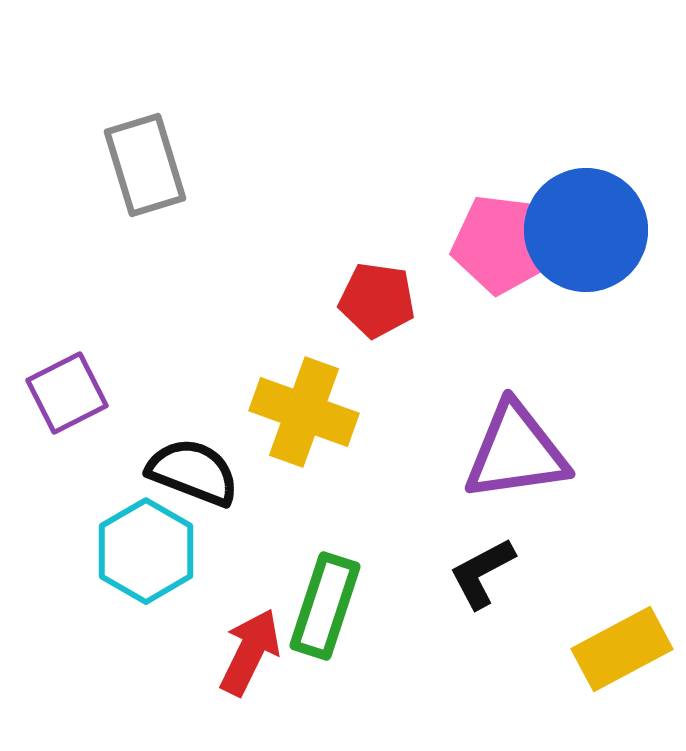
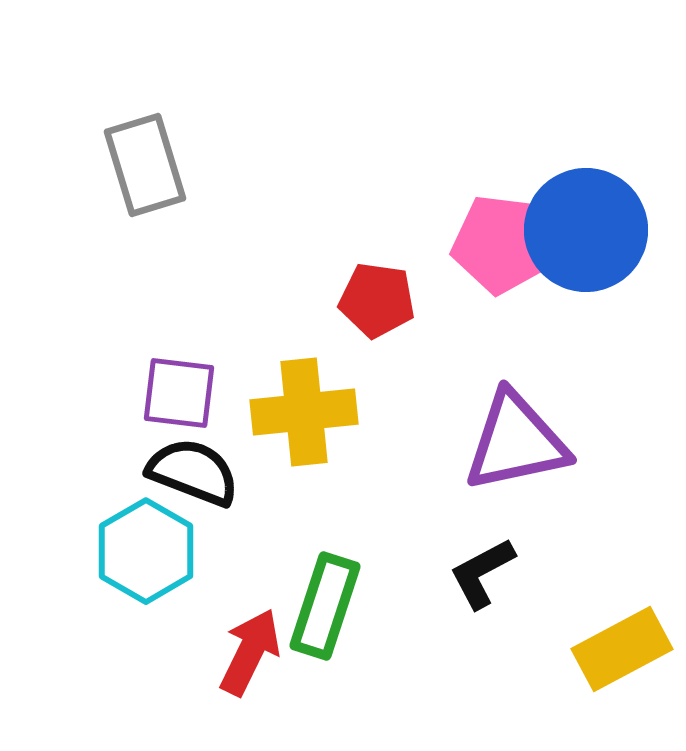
purple square: moved 112 px right; rotated 34 degrees clockwise
yellow cross: rotated 26 degrees counterclockwise
purple triangle: moved 10 px up; rotated 4 degrees counterclockwise
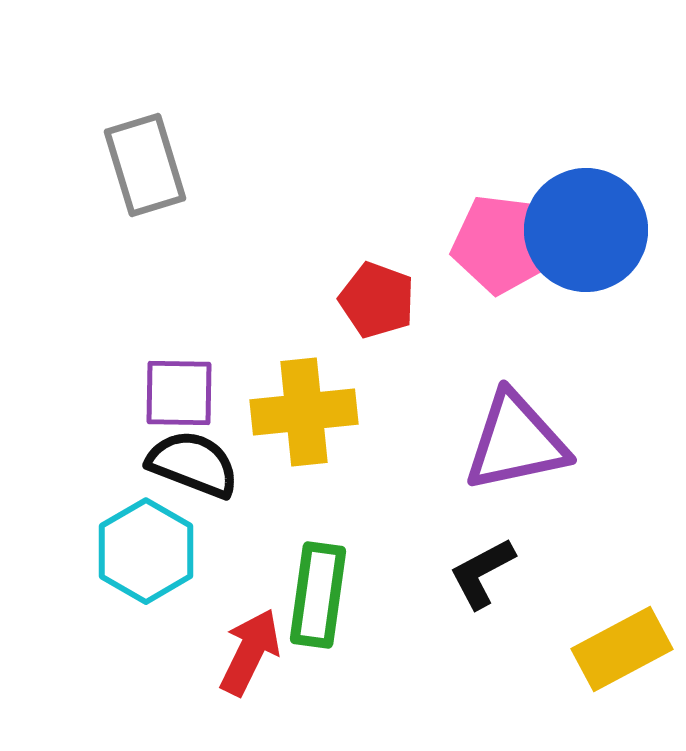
red pentagon: rotated 12 degrees clockwise
purple square: rotated 6 degrees counterclockwise
black semicircle: moved 8 px up
green rectangle: moved 7 px left, 11 px up; rotated 10 degrees counterclockwise
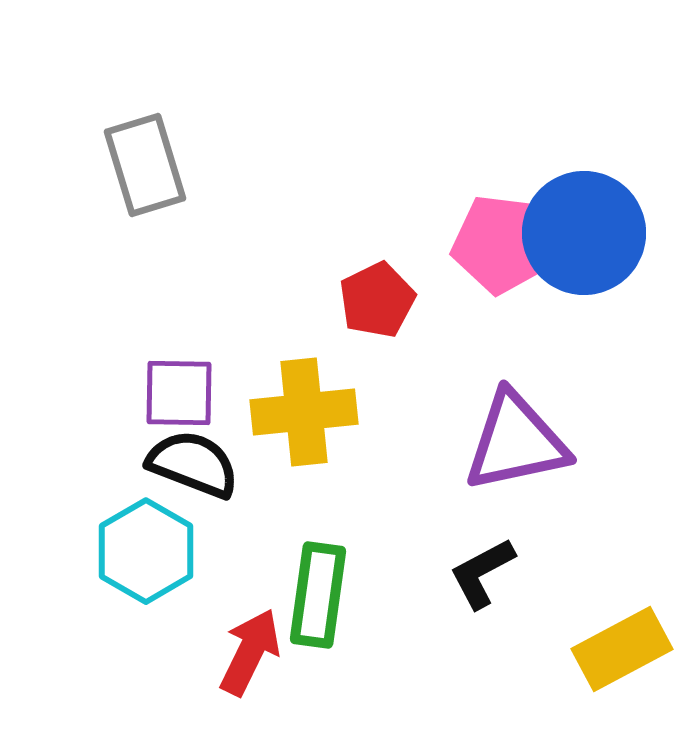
blue circle: moved 2 px left, 3 px down
red pentagon: rotated 26 degrees clockwise
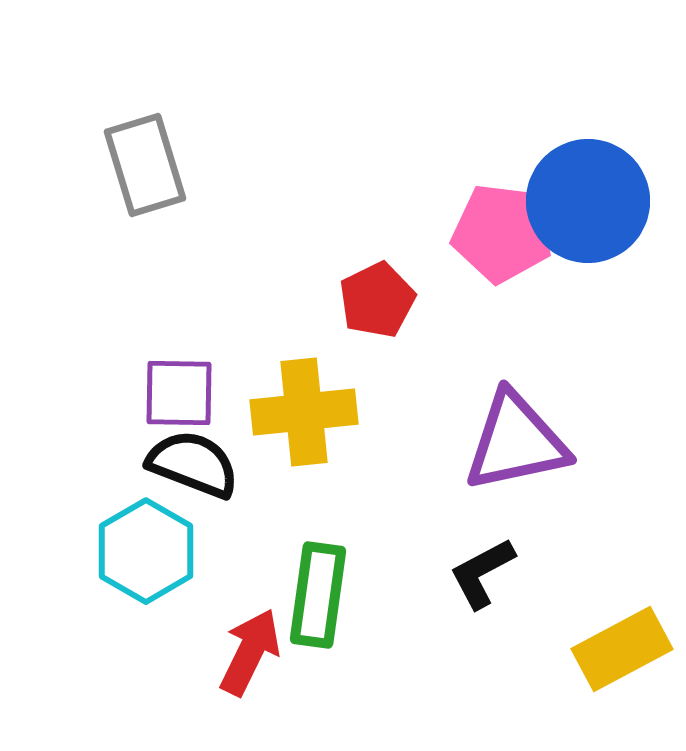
blue circle: moved 4 px right, 32 px up
pink pentagon: moved 11 px up
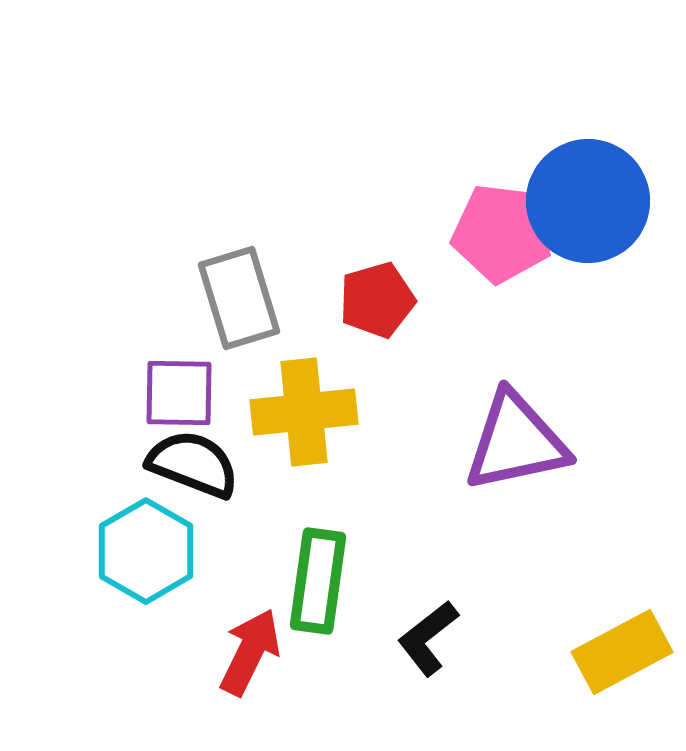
gray rectangle: moved 94 px right, 133 px down
red pentagon: rotated 10 degrees clockwise
black L-shape: moved 54 px left, 65 px down; rotated 10 degrees counterclockwise
green rectangle: moved 14 px up
yellow rectangle: moved 3 px down
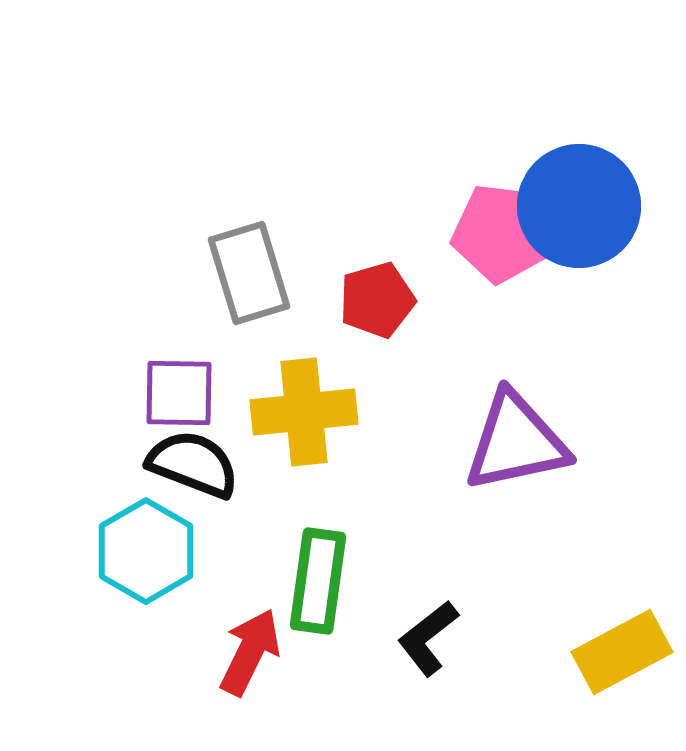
blue circle: moved 9 px left, 5 px down
gray rectangle: moved 10 px right, 25 px up
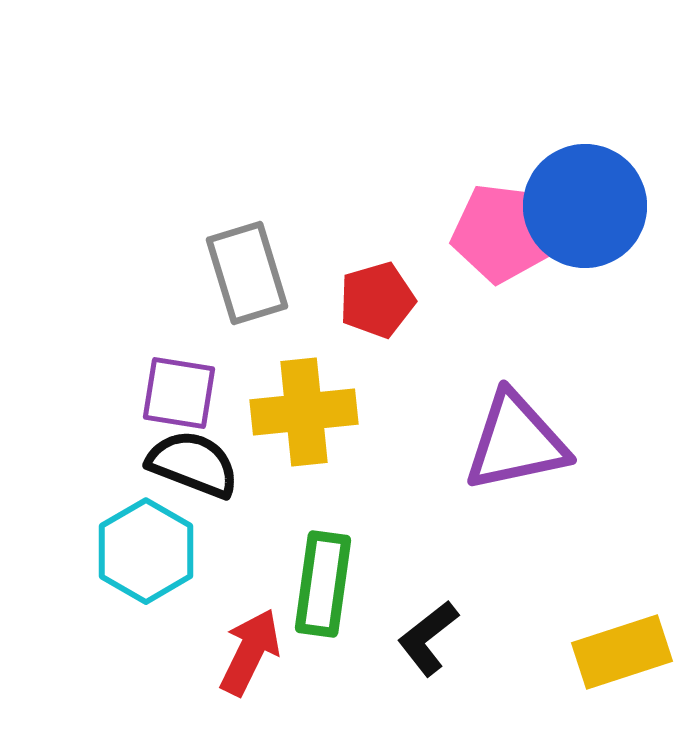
blue circle: moved 6 px right
gray rectangle: moved 2 px left
purple square: rotated 8 degrees clockwise
green rectangle: moved 5 px right, 3 px down
yellow rectangle: rotated 10 degrees clockwise
